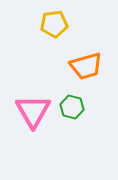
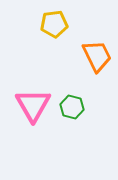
orange trapezoid: moved 11 px right, 10 px up; rotated 100 degrees counterclockwise
pink triangle: moved 6 px up
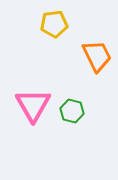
green hexagon: moved 4 px down
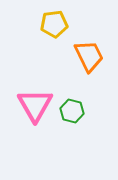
orange trapezoid: moved 8 px left
pink triangle: moved 2 px right
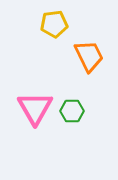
pink triangle: moved 3 px down
green hexagon: rotated 15 degrees counterclockwise
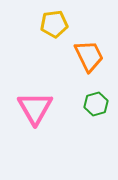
green hexagon: moved 24 px right, 7 px up; rotated 15 degrees counterclockwise
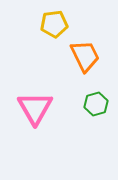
orange trapezoid: moved 4 px left
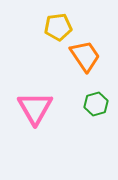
yellow pentagon: moved 4 px right, 3 px down
orange trapezoid: rotated 8 degrees counterclockwise
